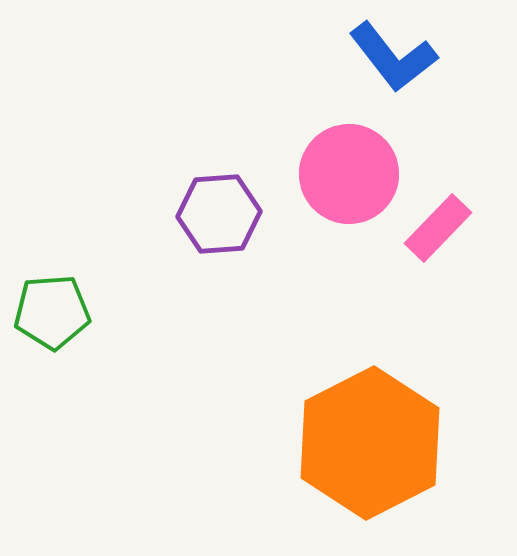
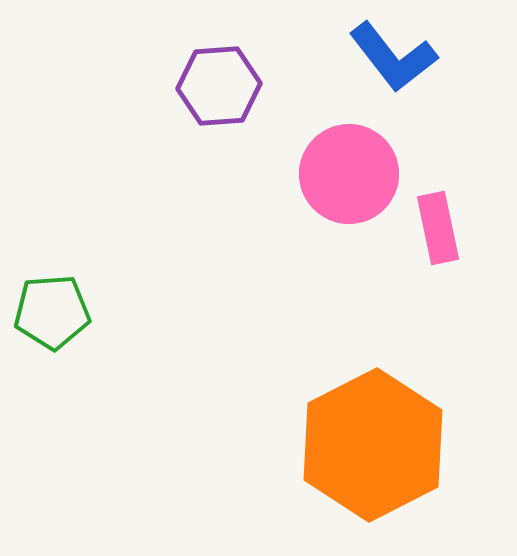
purple hexagon: moved 128 px up
pink rectangle: rotated 56 degrees counterclockwise
orange hexagon: moved 3 px right, 2 px down
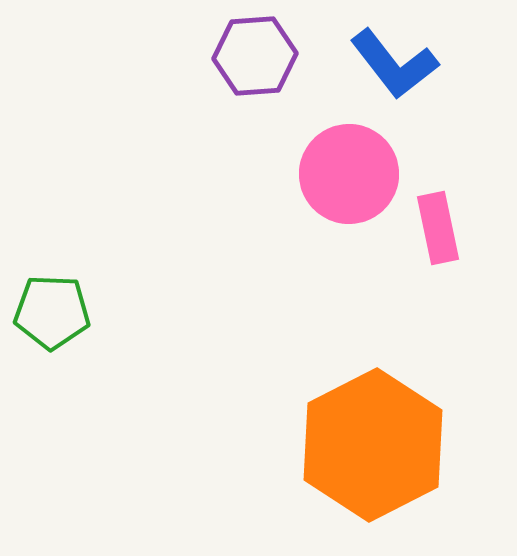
blue L-shape: moved 1 px right, 7 px down
purple hexagon: moved 36 px right, 30 px up
green pentagon: rotated 6 degrees clockwise
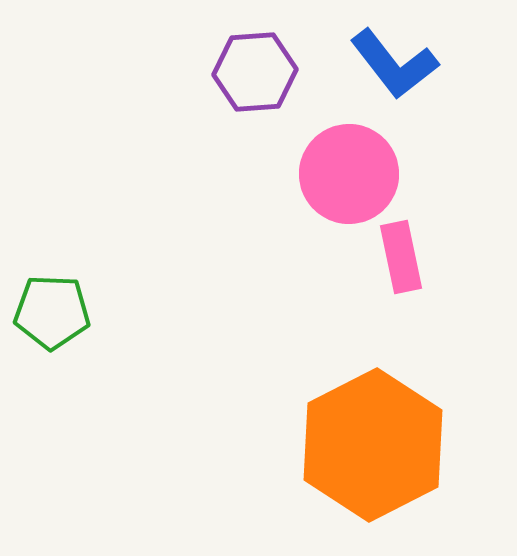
purple hexagon: moved 16 px down
pink rectangle: moved 37 px left, 29 px down
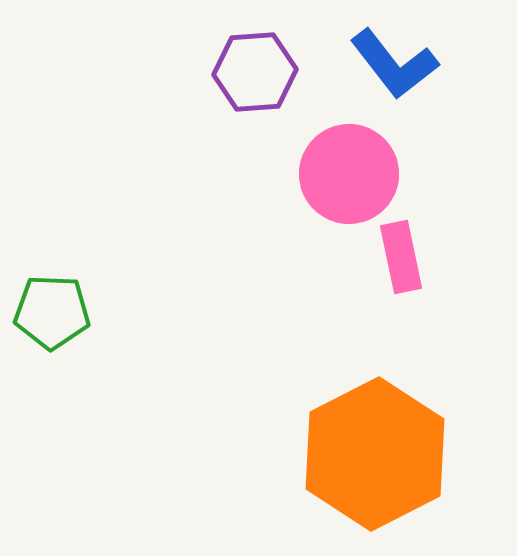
orange hexagon: moved 2 px right, 9 px down
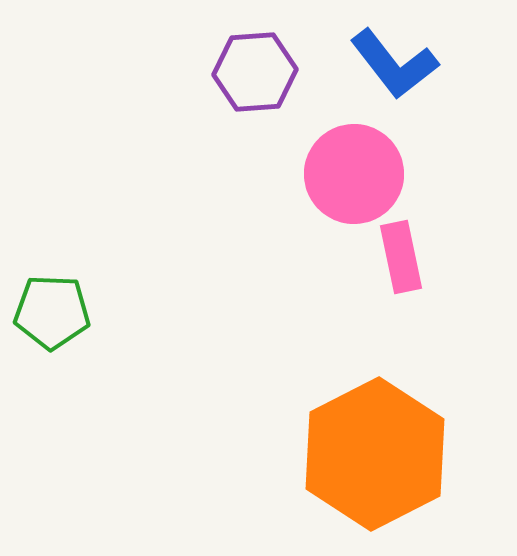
pink circle: moved 5 px right
